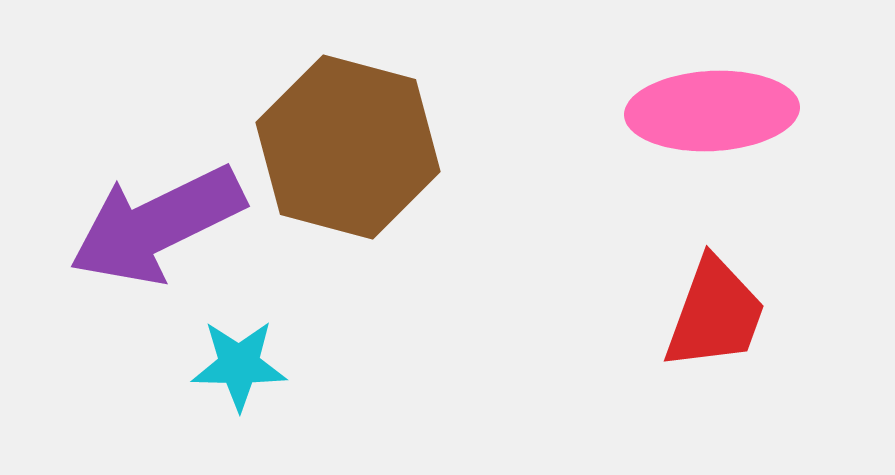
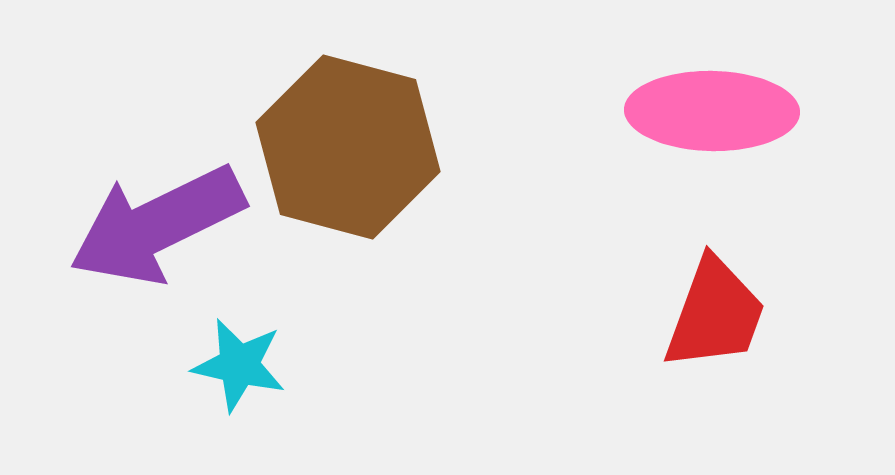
pink ellipse: rotated 4 degrees clockwise
cyan star: rotated 12 degrees clockwise
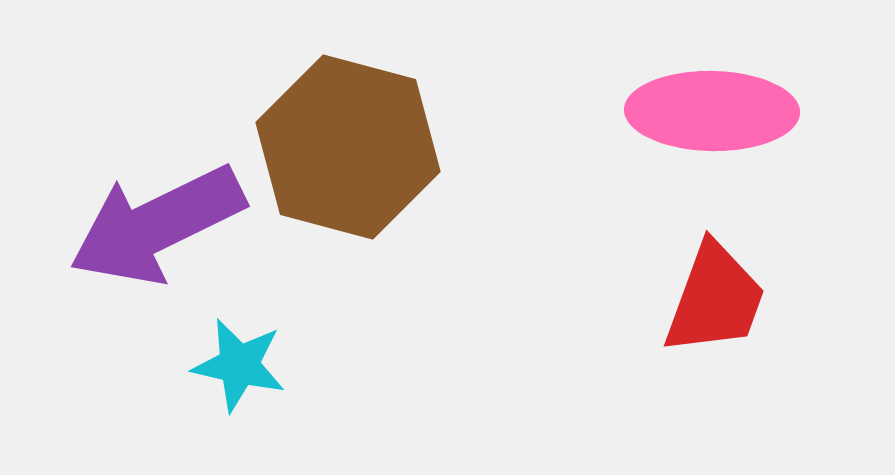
red trapezoid: moved 15 px up
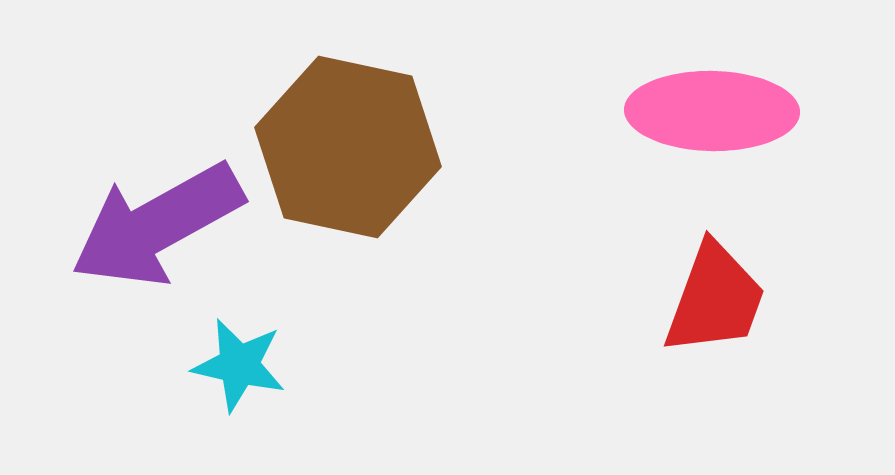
brown hexagon: rotated 3 degrees counterclockwise
purple arrow: rotated 3 degrees counterclockwise
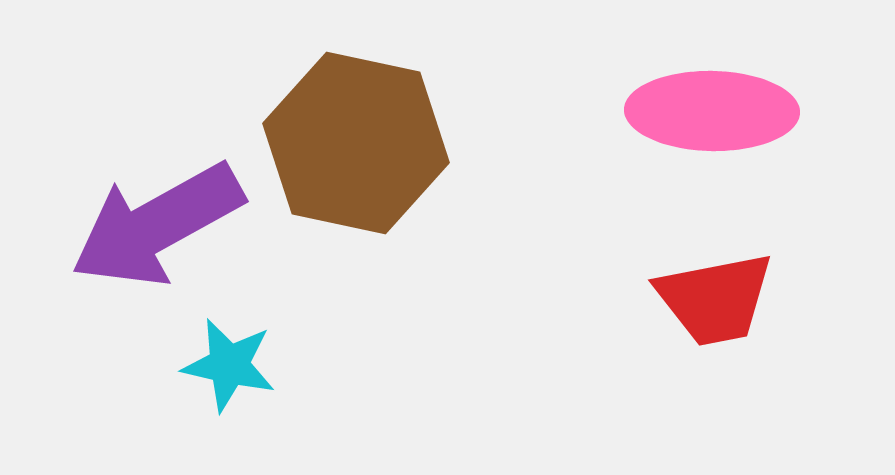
brown hexagon: moved 8 px right, 4 px up
red trapezoid: rotated 59 degrees clockwise
cyan star: moved 10 px left
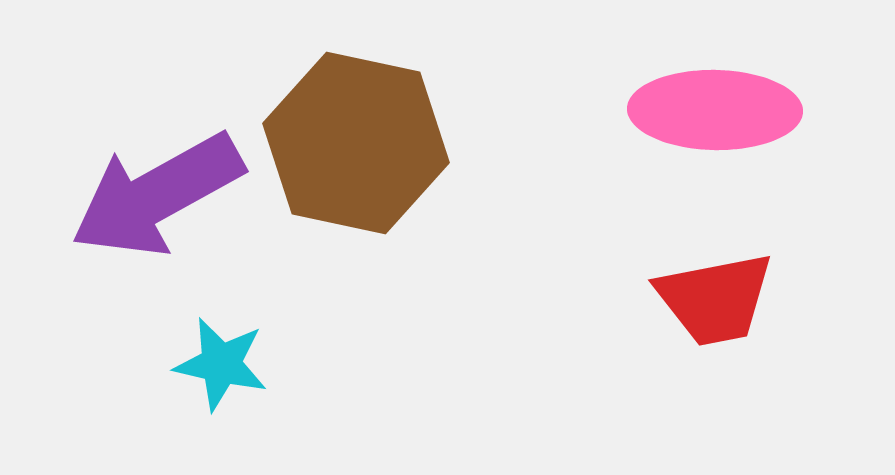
pink ellipse: moved 3 px right, 1 px up
purple arrow: moved 30 px up
cyan star: moved 8 px left, 1 px up
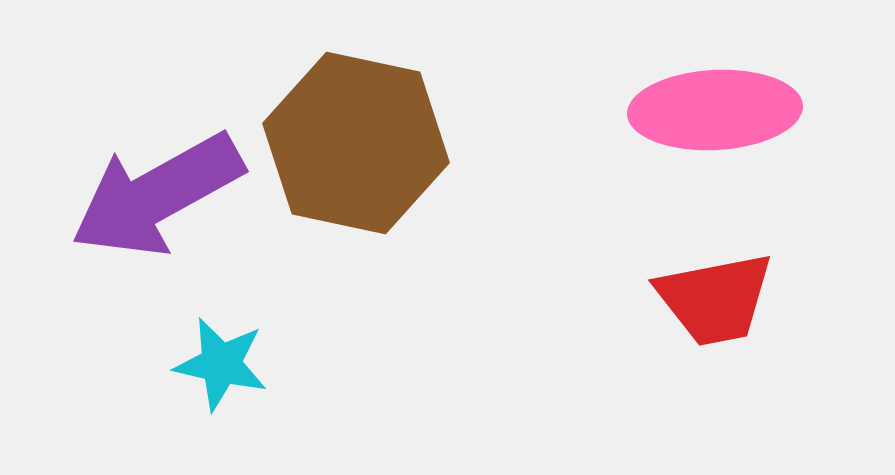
pink ellipse: rotated 4 degrees counterclockwise
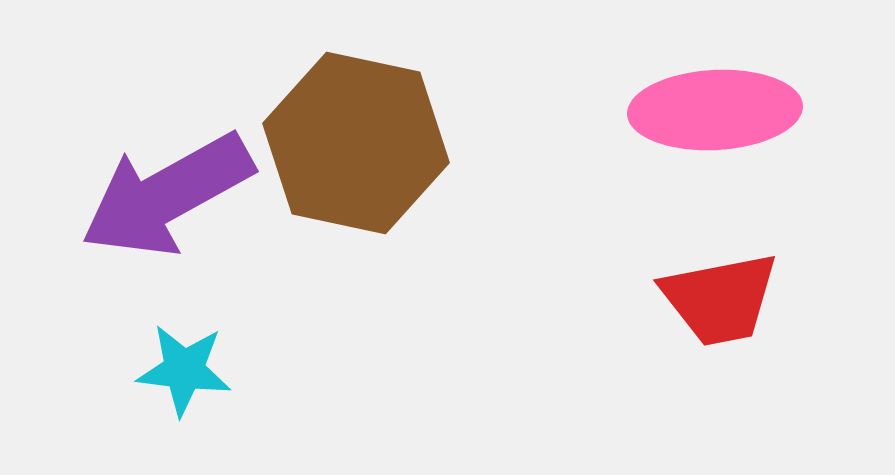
purple arrow: moved 10 px right
red trapezoid: moved 5 px right
cyan star: moved 37 px left, 6 px down; rotated 6 degrees counterclockwise
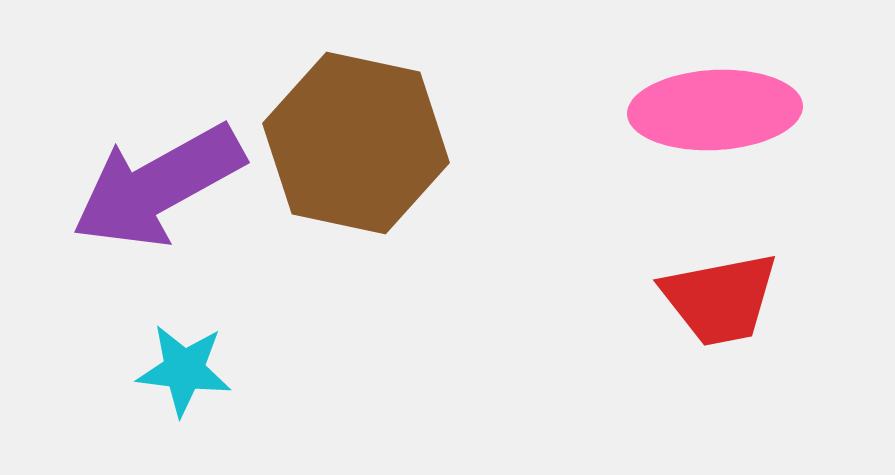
purple arrow: moved 9 px left, 9 px up
